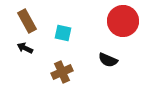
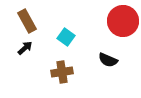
cyan square: moved 3 px right, 4 px down; rotated 24 degrees clockwise
black arrow: rotated 112 degrees clockwise
brown cross: rotated 15 degrees clockwise
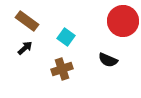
brown rectangle: rotated 25 degrees counterclockwise
brown cross: moved 3 px up; rotated 10 degrees counterclockwise
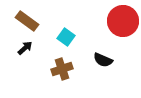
black semicircle: moved 5 px left
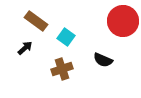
brown rectangle: moved 9 px right
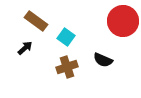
brown cross: moved 5 px right, 2 px up
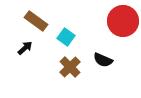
brown cross: moved 3 px right; rotated 25 degrees counterclockwise
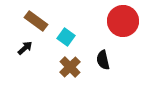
black semicircle: rotated 54 degrees clockwise
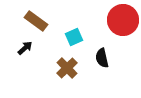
red circle: moved 1 px up
cyan square: moved 8 px right; rotated 30 degrees clockwise
black semicircle: moved 1 px left, 2 px up
brown cross: moved 3 px left, 1 px down
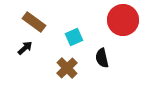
brown rectangle: moved 2 px left, 1 px down
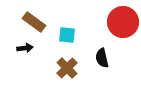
red circle: moved 2 px down
cyan square: moved 7 px left, 2 px up; rotated 30 degrees clockwise
black arrow: rotated 35 degrees clockwise
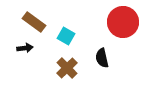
cyan square: moved 1 px left, 1 px down; rotated 24 degrees clockwise
